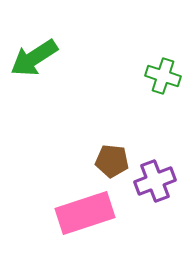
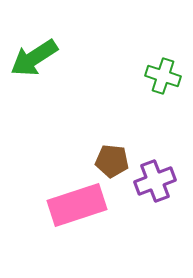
pink rectangle: moved 8 px left, 8 px up
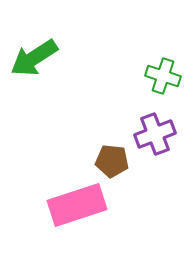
purple cross: moved 47 px up
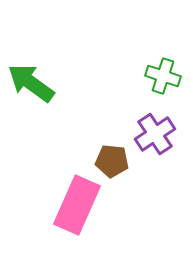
green arrow: moved 3 px left, 25 px down; rotated 69 degrees clockwise
purple cross: rotated 12 degrees counterclockwise
pink rectangle: rotated 48 degrees counterclockwise
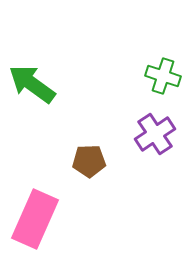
green arrow: moved 1 px right, 1 px down
brown pentagon: moved 23 px left; rotated 8 degrees counterclockwise
pink rectangle: moved 42 px left, 14 px down
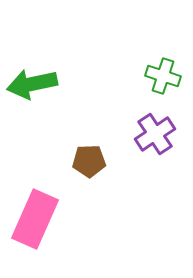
green arrow: rotated 48 degrees counterclockwise
